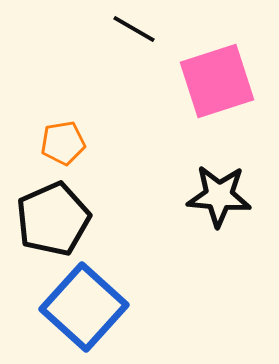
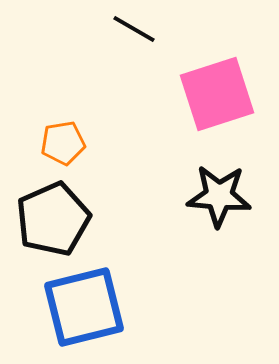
pink square: moved 13 px down
blue square: rotated 34 degrees clockwise
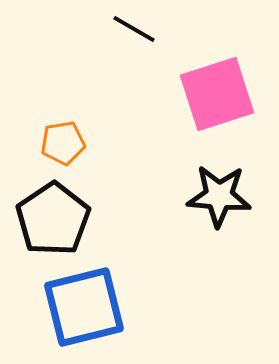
black pentagon: rotated 10 degrees counterclockwise
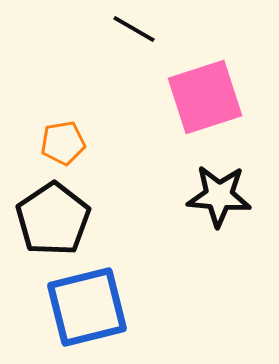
pink square: moved 12 px left, 3 px down
blue square: moved 3 px right
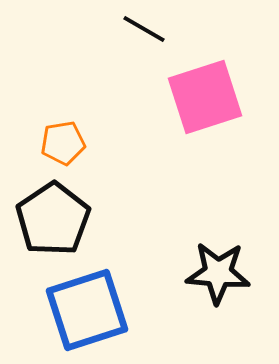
black line: moved 10 px right
black star: moved 1 px left, 77 px down
blue square: moved 3 px down; rotated 4 degrees counterclockwise
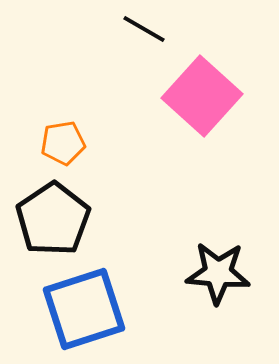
pink square: moved 3 px left, 1 px up; rotated 30 degrees counterclockwise
blue square: moved 3 px left, 1 px up
